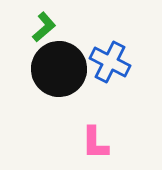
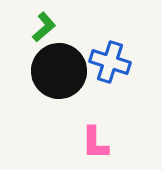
blue cross: rotated 9 degrees counterclockwise
black circle: moved 2 px down
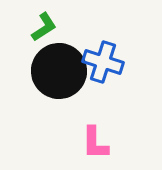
green L-shape: rotated 8 degrees clockwise
blue cross: moved 7 px left
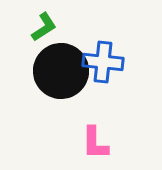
blue cross: rotated 12 degrees counterclockwise
black circle: moved 2 px right
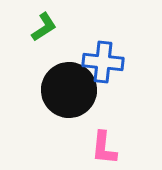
black circle: moved 8 px right, 19 px down
pink L-shape: moved 9 px right, 5 px down; rotated 6 degrees clockwise
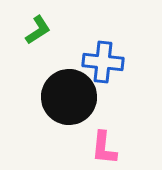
green L-shape: moved 6 px left, 3 px down
black circle: moved 7 px down
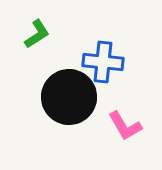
green L-shape: moved 1 px left, 4 px down
pink L-shape: moved 21 px right, 22 px up; rotated 36 degrees counterclockwise
